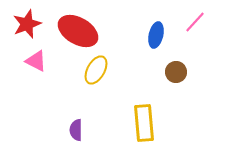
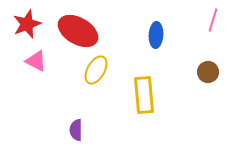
pink line: moved 18 px right, 2 px up; rotated 25 degrees counterclockwise
blue ellipse: rotated 10 degrees counterclockwise
brown circle: moved 32 px right
yellow rectangle: moved 28 px up
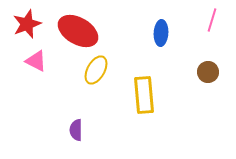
pink line: moved 1 px left
blue ellipse: moved 5 px right, 2 px up
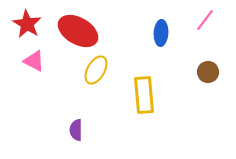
pink line: moved 7 px left; rotated 20 degrees clockwise
red star: rotated 20 degrees counterclockwise
pink triangle: moved 2 px left
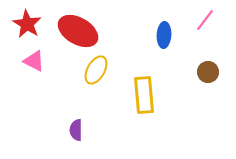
blue ellipse: moved 3 px right, 2 px down
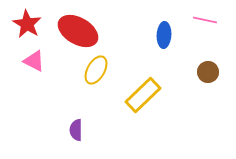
pink line: rotated 65 degrees clockwise
yellow rectangle: moved 1 px left; rotated 51 degrees clockwise
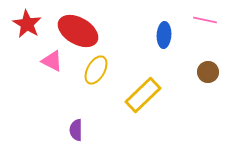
pink triangle: moved 18 px right
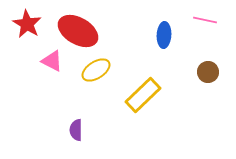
yellow ellipse: rotated 28 degrees clockwise
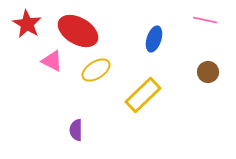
blue ellipse: moved 10 px left, 4 px down; rotated 15 degrees clockwise
